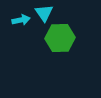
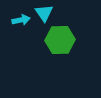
green hexagon: moved 2 px down
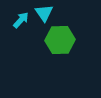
cyan arrow: rotated 36 degrees counterclockwise
